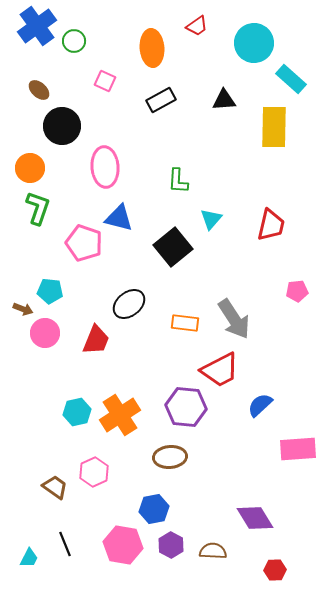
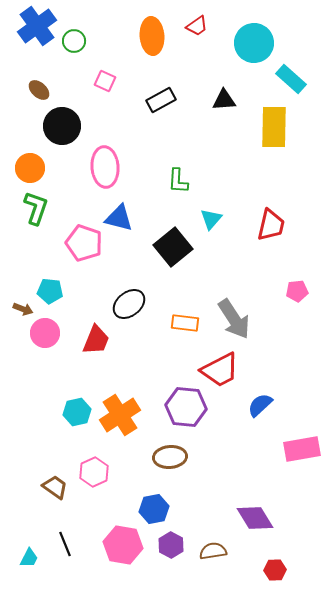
orange ellipse at (152, 48): moved 12 px up
green L-shape at (38, 208): moved 2 px left
pink rectangle at (298, 449): moved 4 px right; rotated 6 degrees counterclockwise
brown semicircle at (213, 551): rotated 12 degrees counterclockwise
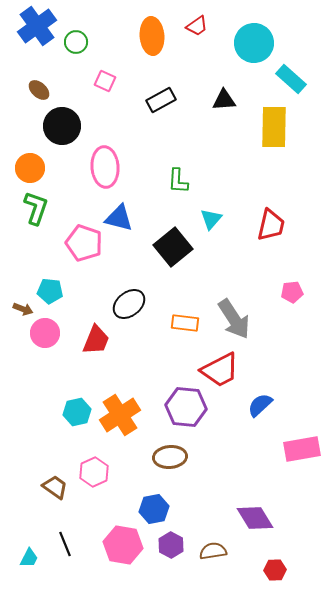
green circle at (74, 41): moved 2 px right, 1 px down
pink pentagon at (297, 291): moved 5 px left, 1 px down
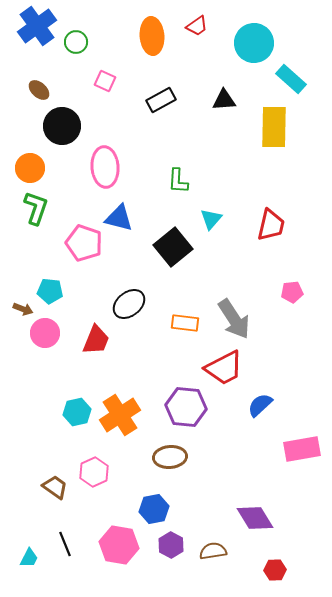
red trapezoid at (220, 370): moved 4 px right, 2 px up
pink hexagon at (123, 545): moved 4 px left
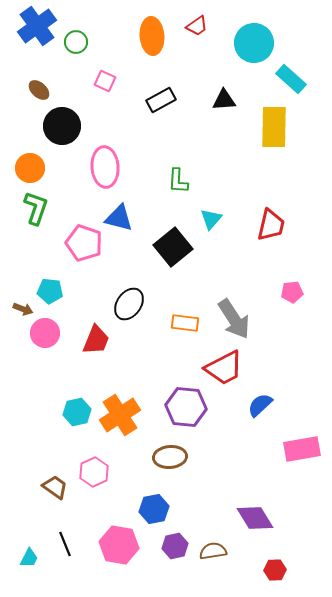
black ellipse at (129, 304): rotated 16 degrees counterclockwise
purple hexagon at (171, 545): moved 4 px right, 1 px down; rotated 20 degrees clockwise
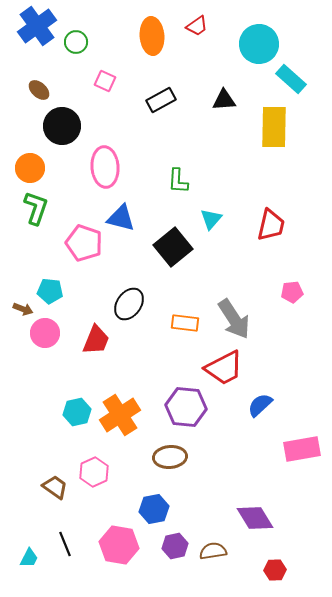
cyan circle at (254, 43): moved 5 px right, 1 px down
blue triangle at (119, 218): moved 2 px right
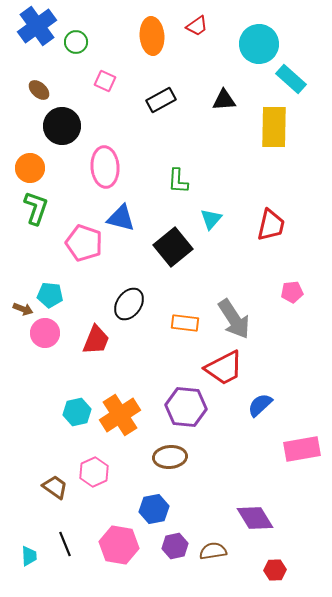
cyan pentagon at (50, 291): moved 4 px down
cyan trapezoid at (29, 558): moved 2 px up; rotated 30 degrees counterclockwise
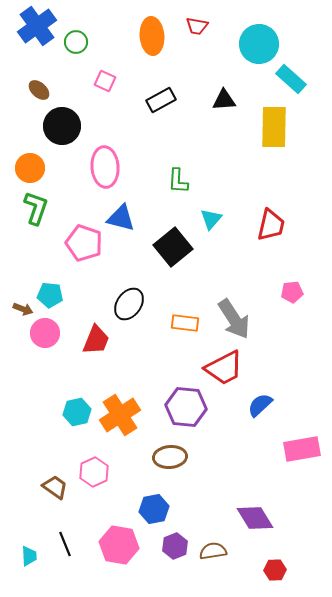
red trapezoid at (197, 26): rotated 45 degrees clockwise
purple hexagon at (175, 546): rotated 10 degrees counterclockwise
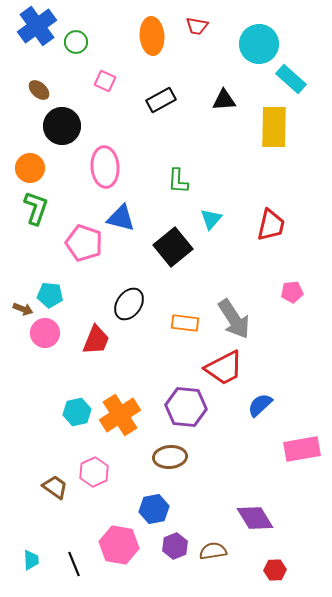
black line at (65, 544): moved 9 px right, 20 px down
cyan trapezoid at (29, 556): moved 2 px right, 4 px down
